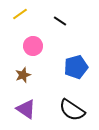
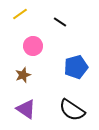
black line: moved 1 px down
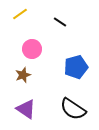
pink circle: moved 1 px left, 3 px down
black semicircle: moved 1 px right, 1 px up
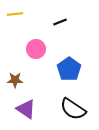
yellow line: moved 5 px left; rotated 28 degrees clockwise
black line: rotated 56 degrees counterclockwise
pink circle: moved 4 px right
blue pentagon: moved 7 px left, 2 px down; rotated 20 degrees counterclockwise
brown star: moved 8 px left, 5 px down; rotated 21 degrees clockwise
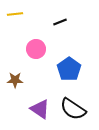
purple triangle: moved 14 px right
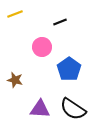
yellow line: rotated 14 degrees counterclockwise
pink circle: moved 6 px right, 2 px up
brown star: rotated 14 degrees clockwise
purple triangle: rotated 30 degrees counterclockwise
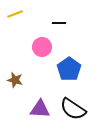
black line: moved 1 px left, 1 px down; rotated 24 degrees clockwise
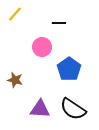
yellow line: rotated 28 degrees counterclockwise
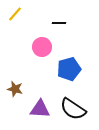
blue pentagon: rotated 20 degrees clockwise
brown star: moved 9 px down
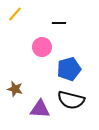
black semicircle: moved 2 px left, 9 px up; rotated 20 degrees counterclockwise
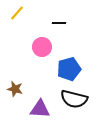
yellow line: moved 2 px right, 1 px up
black semicircle: moved 3 px right, 1 px up
